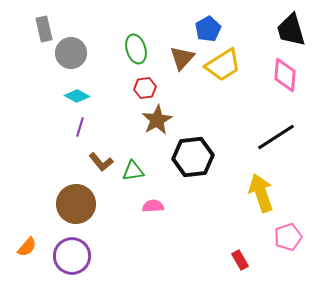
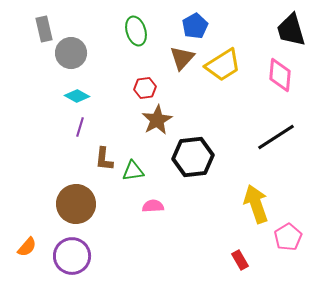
blue pentagon: moved 13 px left, 3 px up
green ellipse: moved 18 px up
pink diamond: moved 5 px left
brown L-shape: moved 3 px right, 3 px up; rotated 45 degrees clockwise
yellow arrow: moved 5 px left, 11 px down
pink pentagon: rotated 12 degrees counterclockwise
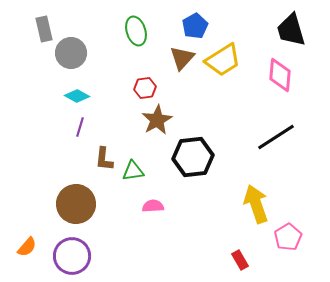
yellow trapezoid: moved 5 px up
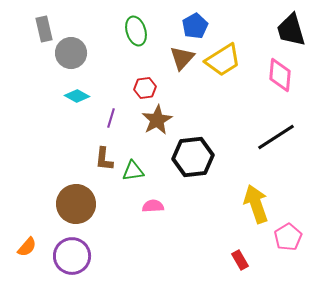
purple line: moved 31 px right, 9 px up
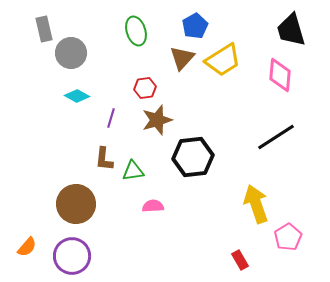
brown star: rotated 12 degrees clockwise
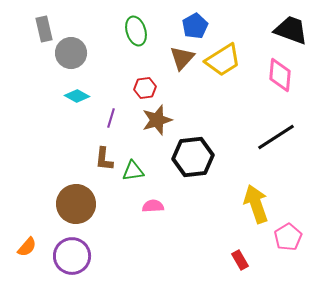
black trapezoid: rotated 126 degrees clockwise
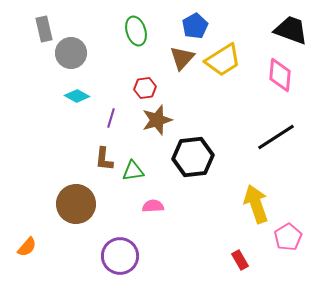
purple circle: moved 48 px right
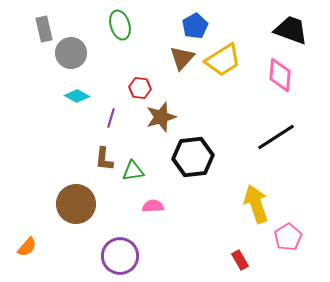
green ellipse: moved 16 px left, 6 px up
red hexagon: moved 5 px left; rotated 15 degrees clockwise
brown star: moved 4 px right, 3 px up
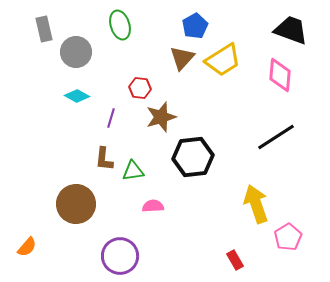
gray circle: moved 5 px right, 1 px up
red rectangle: moved 5 px left
